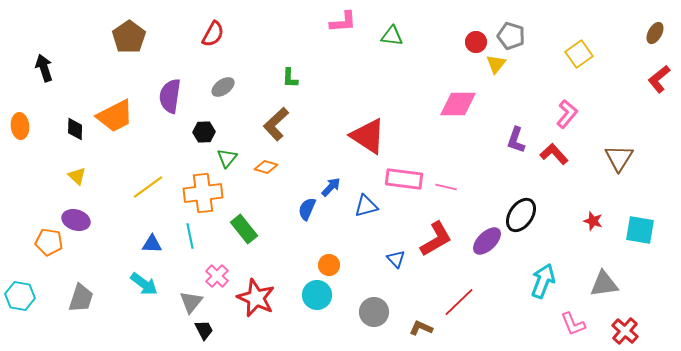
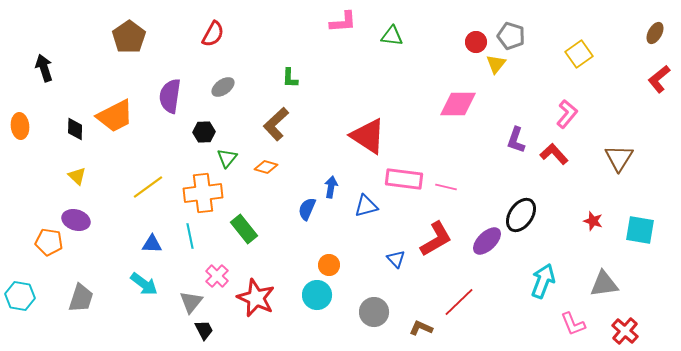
blue arrow at (331, 187): rotated 35 degrees counterclockwise
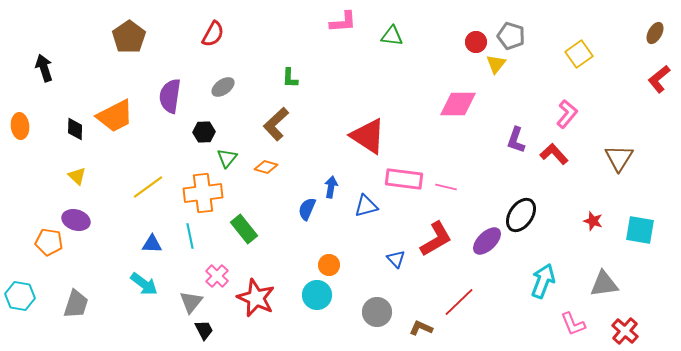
gray trapezoid at (81, 298): moved 5 px left, 6 px down
gray circle at (374, 312): moved 3 px right
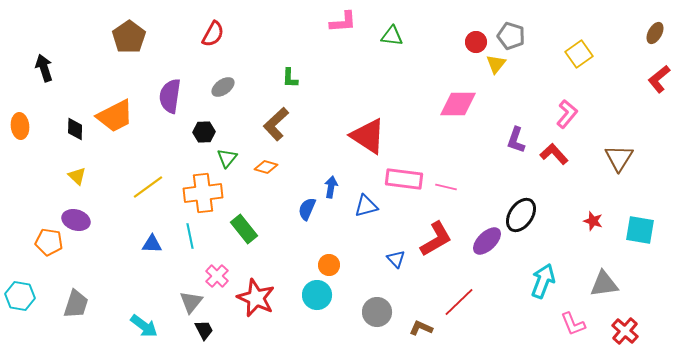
cyan arrow at (144, 284): moved 42 px down
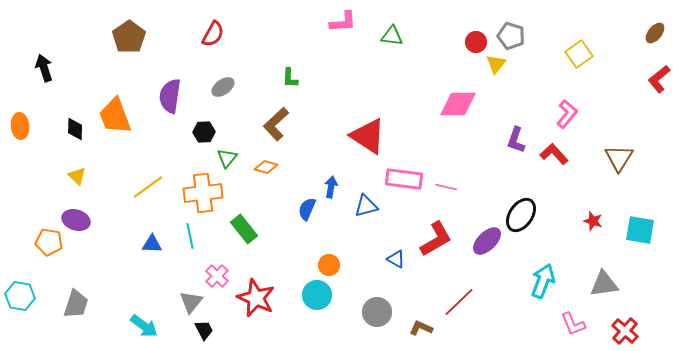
brown ellipse at (655, 33): rotated 10 degrees clockwise
orange trapezoid at (115, 116): rotated 96 degrees clockwise
blue triangle at (396, 259): rotated 18 degrees counterclockwise
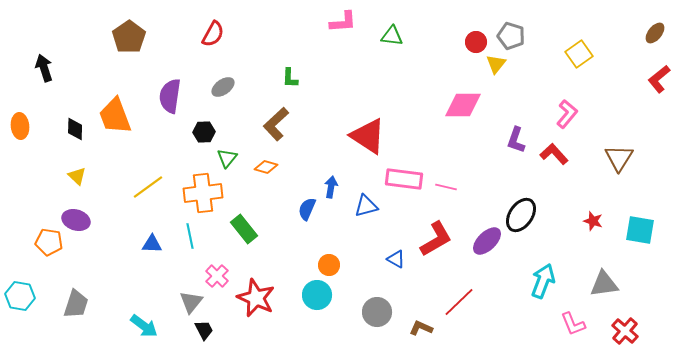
pink diamond at (458, 104): moved 5 px right, 1 px down
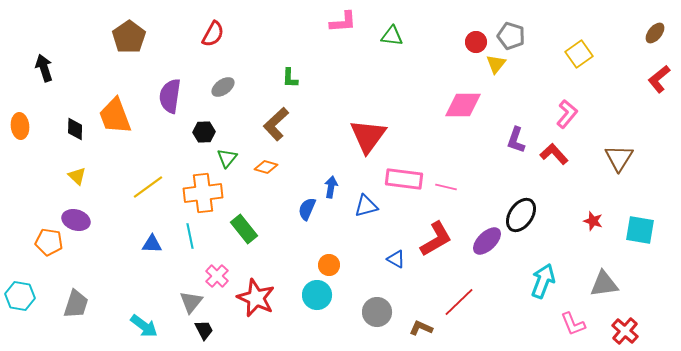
red triangle at (368, 136): rotated 33 degrees clockwise
